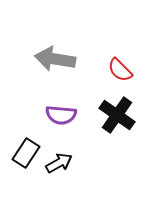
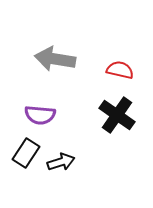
red semicircle: rotated 148 degrees clockwise
purple semicircle: moved 21 px left
black arrow: moved 2 px right, 1 px up; rotated 12 degrees clockwise
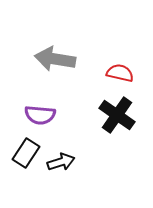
red semicircle: moved 3 px down
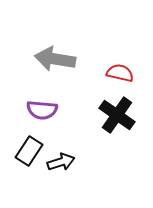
purple semicircle: moved 2 px right, 5 px up
black rectangle: moved 3 px right, 2 px up
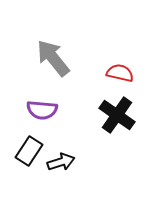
gray arrow: moved 2 px left, 1 px up; rotated 42 degrees clockwise
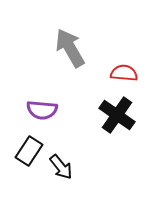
gray arrow: moved 17 px right, 10 px up; rotated 9 degrees clockwise
red semicircle: moved 4 px right; rotated 8 degrees counterclockwise
black arrow: moved 5 px down; rotated 68 degrees clockwise
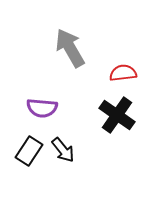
red semicircle: moved 1 px left; rotated 12 degrees counterclockwise
purple semicircle: moved 2 px up
black arrow: moved 2 px right, 17 px up
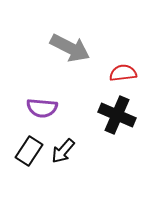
gray arrow: rotated 147 degrees clockwise
black cross: rotated 12 degrees counterclockwise
black arrow: moved 1 px down; rotated 80 degrees clockwise
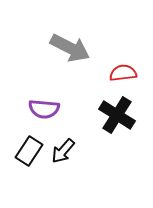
purple semicircle: moved 2 px right, 1 px down
black cross: rotated 9 degrees clockwise
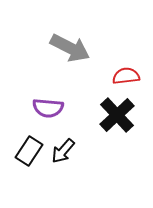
red semicircle: moved 3 px right, 3 px down
purple semicircle: moved 4 px right, 1 px up
black cross: rotated 15 degrees clockwise
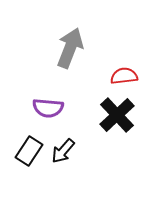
gray arrow: rotated 96 degrees counterclockwise
red semicircle: moved 2 px left
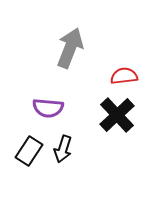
black arrow: moved 2 px up; rotated 24 degrees counterclockwise
